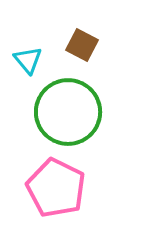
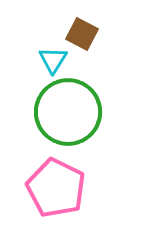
brown square: moved 11 px up
cyan triangle: moved 25 px right; rotated 12 degrees clockwise
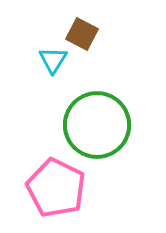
green circle: moved 29 px right, 13 px down
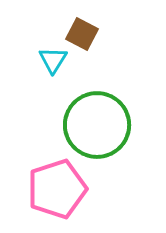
pink pentagon: moved 1 px right, 1 px down; rotated 28 degrees clockwise
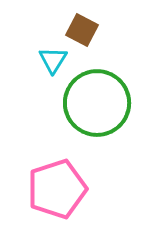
brown square: moved 4 px up
green circle: moved 22 px up
